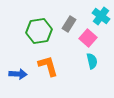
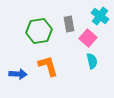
cyan cross: moved 1 px left
gray rectangle: rotated 42 degrees counterclockwise
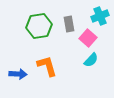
cyan cross: rotated 30 degrees clockwise
green hexagon: moved 5 px up
cyan semicircle: moved 1 px left, 1 px up; rotated 56 degrees clockwise
orange L-shape: moved 1 px left
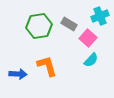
gray rectangle: rotated 49 degrees counterclockwise
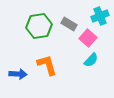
orange L-shape: moved 1 px up
